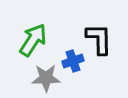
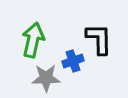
green arrow: rotated 20 degrees counterclockwise
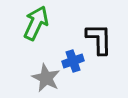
green arrow: moved 3 px right, 17 px up; rotated 12 degrees clockwise
gray star: rotated 28 degrees clockwise
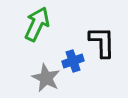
green arrow: moved 1 px right, 1 px down
black L-shape: moved 3 px right, 3 px down
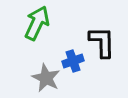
green arrow: moved 1 px up
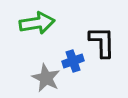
green arrow: rotated 56 degrees clockwise
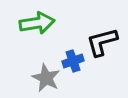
black L-shape: rotated 104 degrees counterclockwise
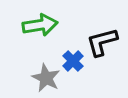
green arrow: moved 3 px right, 2 px down
blue cross: rotated 25 degrees counterclockwise
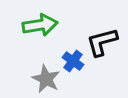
blue cross: rotated 10 degrees counterclockwise
gray star: moved 1 px down
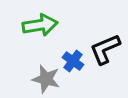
black L-shape: moved 3 px right, 7 px down; rotated 8 degrees counterclockwise
gray star: rotated 12 degrees counterclockwise
